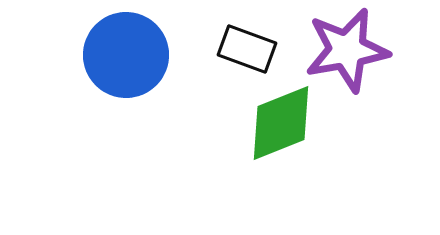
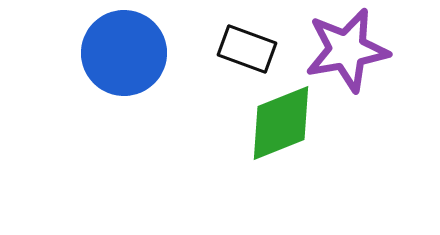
blue circle: moved 2 px left, 2 px up
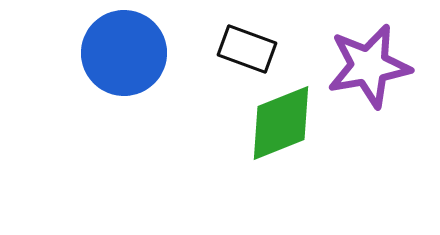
purple star: moved 22 px right, 16 px down
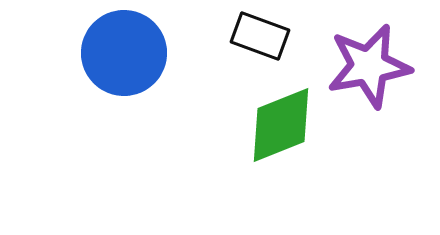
black rectangle: moved 13 px right, 13 px up
green diamond: moved 2 px down
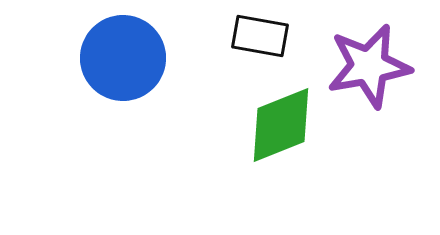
black rectangle: rotated 10 degrees counterclockwise
blue circle: moved 1 px left, 5 px down
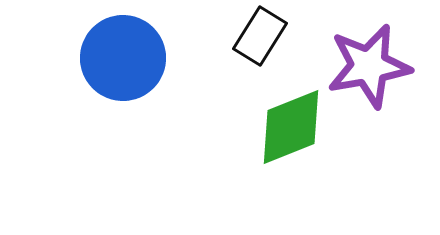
black rectangle: rotated 68 degrees counterclockwise
green diamond: moved 10 px right, 2 px down
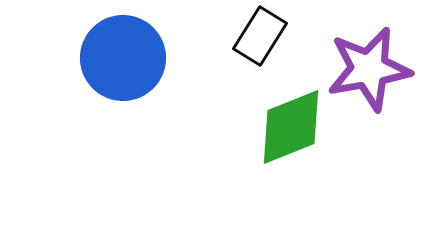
purple star: moved 3 px down
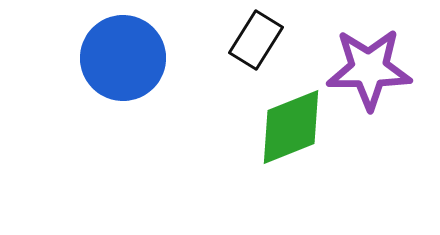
black rectangle: moved 4 px left, 4 px down
purple star: rotated 10 degrees clockwise
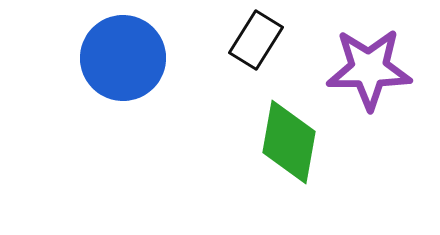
green diamond: moved 2 px left, 15 px down; rotated 58 degrees counterclockwise
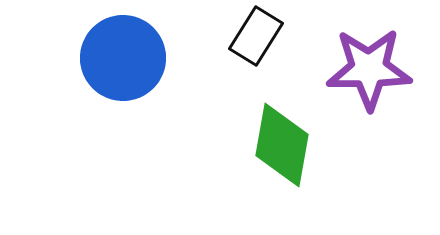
black rectangle: moved 4 px up
green diamond: moved 7 px left, 3 px down
